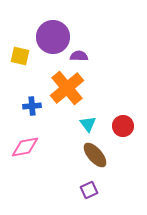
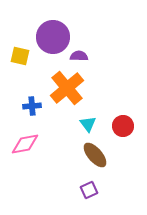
pink diamond: moved 3 px up
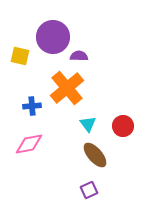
pink diamond: moved 4 px right
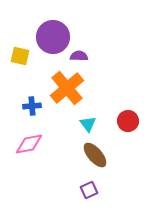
red circle: moved 5 px right, 5 px up
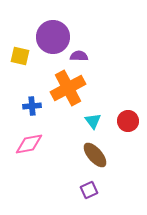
orange cross: moved 1 px right; rotated 12 degrees clockwise
cyan triangle: moved 5 px right, 3 px up
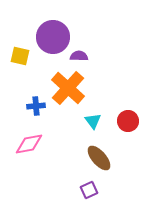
orange cross: rotated 20 degrees counterclockwise
blue cross: moved 4 px right
brown ellipse: moved 4 px right, 3 px down
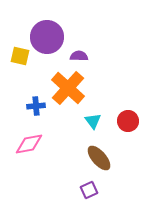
purple circle: moved 6 px left
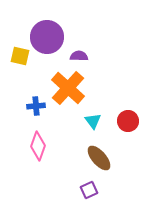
pink diamond: moved 9 px right, 2 px down; rotated 60 degrees counterclockwise
